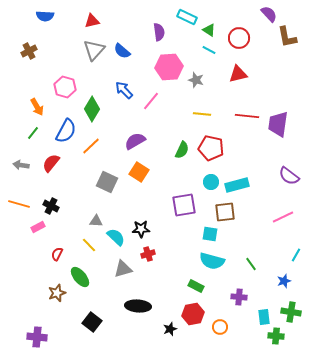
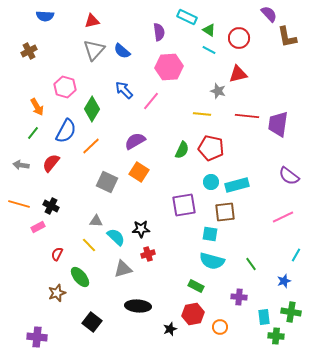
gray star at (196, 80): moved 22 px right, 11 px down
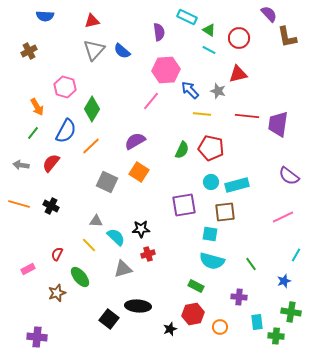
pink hexagon at (169, 67): moved 3 px left, 3 px down
blue arrow at (124, 90): moved 66 px right
pink rectangle at (38, 227): moved 10 px left, 42 px down
cyan rectangle at (264, 317): moved 7 px left, 5 px down
black square at (92, 322): moved 17 px right, 3 px up
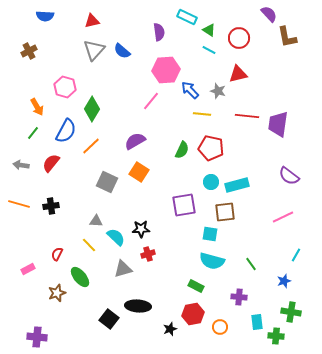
black cross at (51, 206): rotated 35 degrees counterclockwise
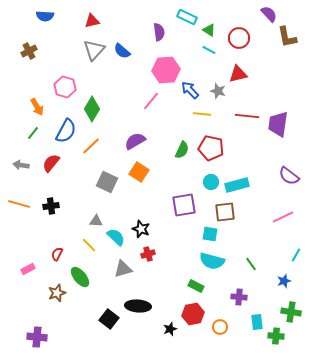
black star at (141, 229): rotated 24 degrees clockwise
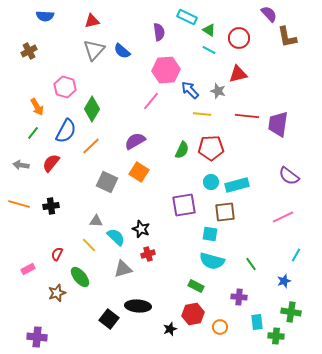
red pentagon at (211, 148): rotated 15 degrees counterclockwise
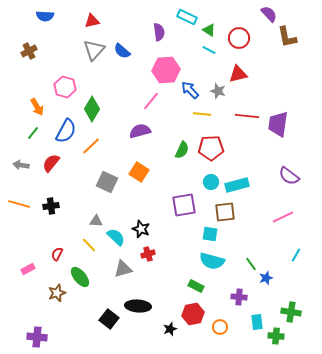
purple semicircle at (135, 141): moved 5 px right, 10 px up; rotated 15 degrees clockwise
blue star at (284, 281): moved 18 px left, 3 px up
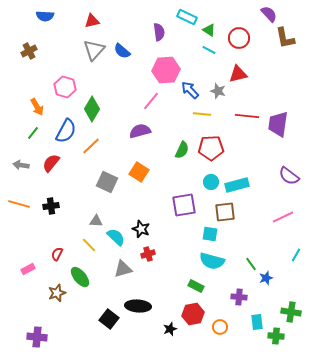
brown L-shape at (287, 37): moved 2 px left, 1 px down
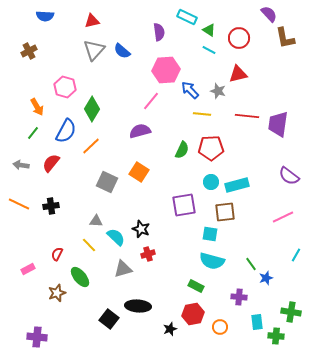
orange line at (19, 204): rotated 10 degrees clockwise
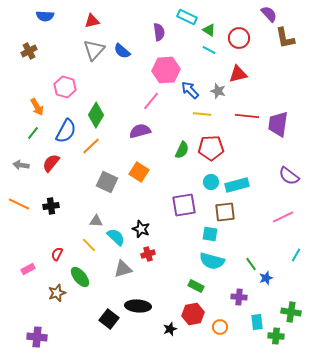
green diamond at (92, 109): moved 4 px right, 6 px down
